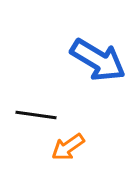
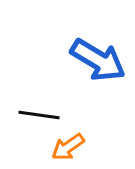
black line: moved 3 px right
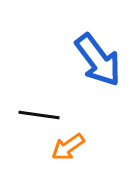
blue arrow: rotated 22 degrees clockwise
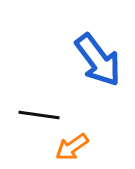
orange arrow: moved 4 px right
